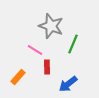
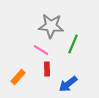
gray star: rotated 15 degrees counterclockwise
pink line: moved 6 px right
red rectangle: moved 2 px down
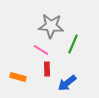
orange rectangle: rotated 63 degrees clockwise
blue arrow: moved 1 px left, 1 px up
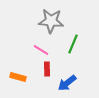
gray star: moved 5 px up
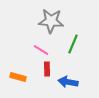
blue arrow: moved 1 px right, 1 px up; rotated 48 degrees clockwise
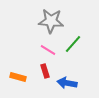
green line: rotated 18 degrees clockwise
pink line: moved 7 px right
red rectangle: moved 2 px left, 2 px down; rotated 16 degrees counterclockwise
blue arrow: moved 1 px left, 1 px down
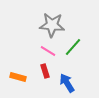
gray star: moved 1 px right, 4 px down
green line: moved 3 px down
pink line: moved 1 px down
blue arrow: rotated 48 degrees clockwise
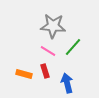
gray star: moved 1 px right, 1 px down
orange rectangle: moved 6 px right, 3 px up
blue arrow: rotated 18 degrees clockwise
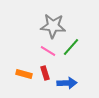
green line: moved 2 px left
red rectangle: moved 2 px down
blue arrow: rotated 102 degrees clockwise
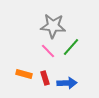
pink line: rotated 14 degrees clockwise
red rectangle: moved 5 px down
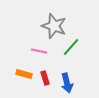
gray star: moved 1 px right; rotated 15 degrees clockwise
pink line: moved 9 px left; rotated 35 degrees counterclockwise
blue arrow: rotated 78 degrees clockwise
